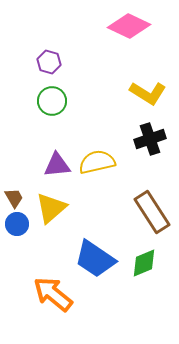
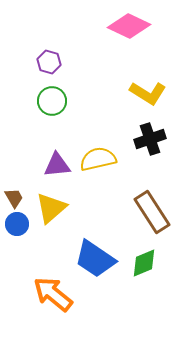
yellow semicircle: moved 1 px right, 3 px up
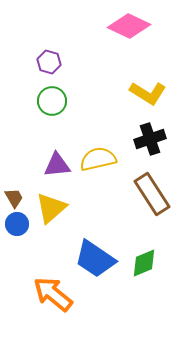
brown rectangle: moved 18 px up
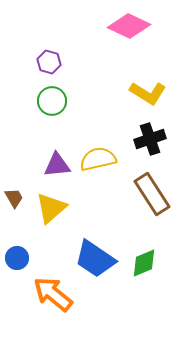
blue circle: moved 34 px down
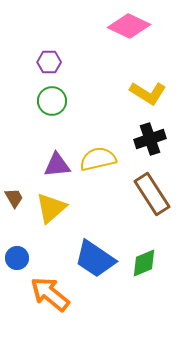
purple hexagon: rotated 15 degrees counterclockwise
orange arrow: moved 3 px left
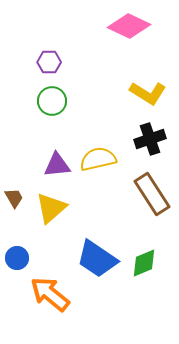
blue trapezoid: moved 2 px right
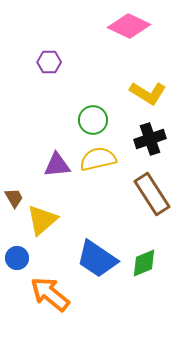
green circle: moved 41 px right, 19 px down
yellow triangle: moved 9 px left, 12 px down
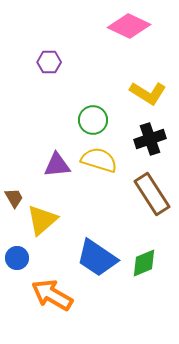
yellow semicircle: moved 1 px right, 1 px down; rotated 30 degrees clockwise
blue trapezoid: moved 1 px up
orange arrow: moved 2 px right, 1 px down; rotated 9 degrees counterclockwise
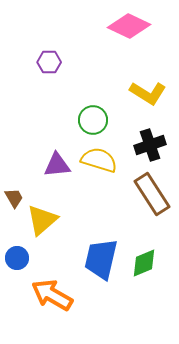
black cross: moved 6 px down
blue trapezoid: moved 4 px right, 1 px down; rotated 69 degrees clockwise
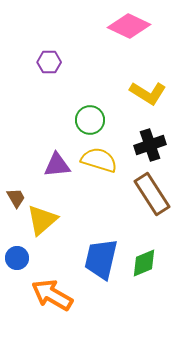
green circle: moved 3 px left
brown trapezoid: moved 2 px right
